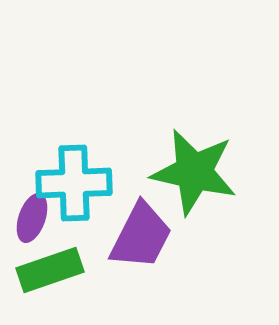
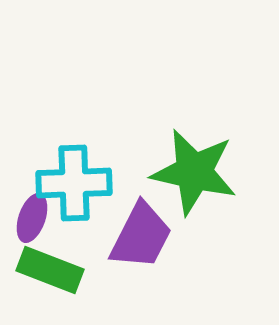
green rectangle: rotated 40 degrees clockwise
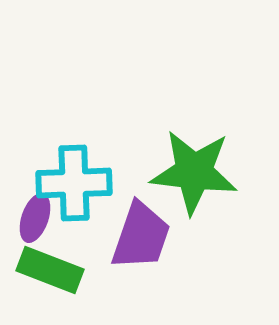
green star: rotated 6 degrees counterclockwise
purple ellipse: moved 3 px right
purple trapezoid: rotated 8 degrees counterclockwise
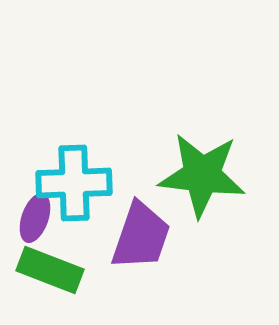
green star: moved 8 px right, 3 px down
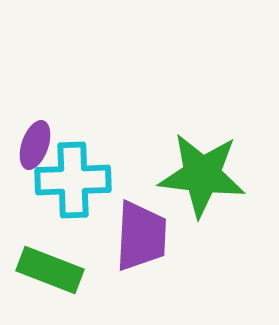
cyan cross: moved 1 px left, 3 px up
purple ellipse: moved 73 px up
purple trapezoid: rotated 16 degrees counterclockwise
